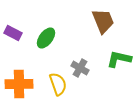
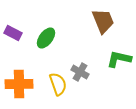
gray cross: moved 4 px down
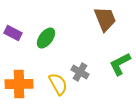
brown trapezoid: moved 2 px right, 2 px up
green L-shape: moved 1 px right, 5 px down; rotated 40 degrees counterclockwise
yellow semicircle: rotated 10 degrees counterclockwise
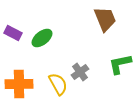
green ellipse: moved 4 px left; rotated 15 degrees clockwise
green L-shape: rotated 15 degrees clockwise
gray cross: rotated 24 degrees clockwise
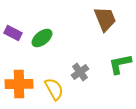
yellow semicircle: moved 4 px left, 5 px down
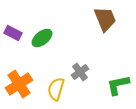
green L-shape: moved 2 px left, 21 px down
orange cross: rotated 32 degrees counterclockwise
yellow semicircle: moved 2 px right; rotated 135 degrees counterclockwise
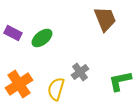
green L-shape: moved 2 px right, 4 px up
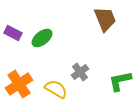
yellow semicircle: rotated 105 degrees clockwise
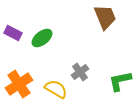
brown trapezoid: moved 2 px up
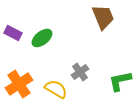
brown trapezoid: moved 2 px left
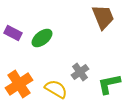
green L-shape: moved 11 px left, 3 px down
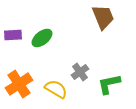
purple rectangle: moved 2 px down; rotated 30 degrees counterclockwise
